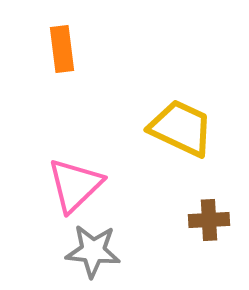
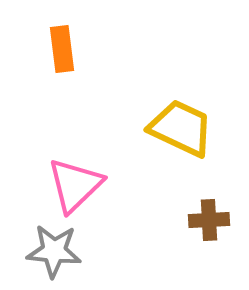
gray star: moved 39 px left
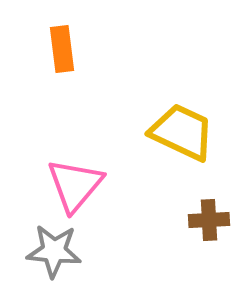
yellow trapezoid: moved 1 px right, 4 px down
pink triangle: rotated 6 degrees counterclockwise
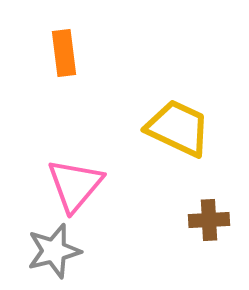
orange rectangle: moved 2 px right, 4 px down
yellow trapezoid: moved 4 px left, 4 px up
gray star: rotated 20 degrees counterclockwise
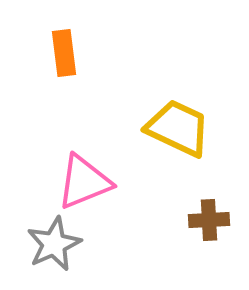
pink triangle: moved 9 px right, 3 px up; rotated 28 degrees clockwise
gray star: moved 7 px up; rotated 10 degrees counterclockwise
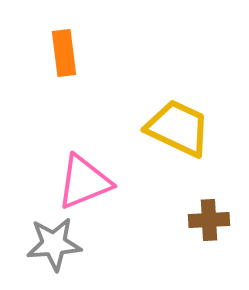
gray star: rotated 20 degrees clockwise
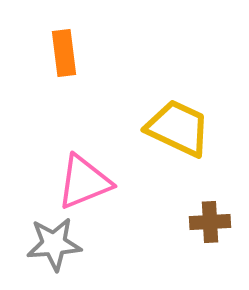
brown cross: moved 1 px right, 2 px down
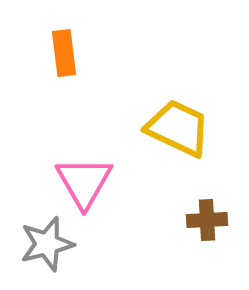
pink triangle: rotated 38 degrees counterclockwise
brown cross: moved 3 px left, 2 px up
gray star: moved 7 px left; rotated 10 degrees counterclockwise
